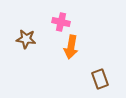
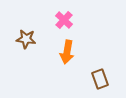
pink cross: moved 3 px right, 2 px up; rotated 30 degrees clockwise
orange arrow: moved 4 px left, 5 px down
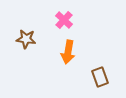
orange arrow: moved 1 px right
brown rectangle: moved 2 px up
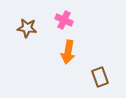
pink cross: rotated 18 degrees counterclockwise
brown star: moved 1 px right, 11 px up
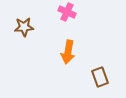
pink cross: moved 3 px right, 8 px up
brown star: moved 3 px left, 1 px up; rotated 12 degrees counterclockwise
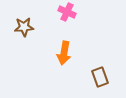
orange arrow: moved 4 px left, 1 px down
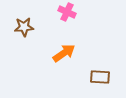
orange arrow: rotated 135 degrees counterclockwise
brown rectangle: rotated 66 degrees counterclockwise
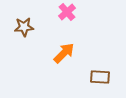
pink cross: rotated 24 degrees clockwise
orange arrow: rotated 10 degrees counterclockwise
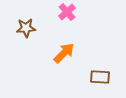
brown star: moved 2 px right, 1 px down
